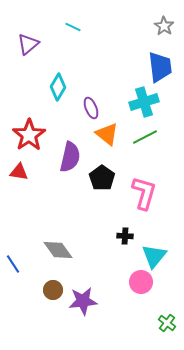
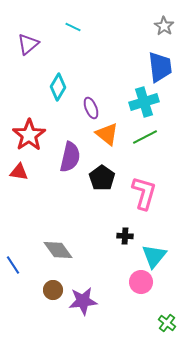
blue line: moved 1 px down
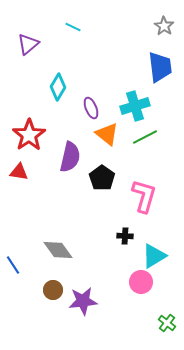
cyan cross: moved 9 px left, 4 px down
pink L-shape: moved 3 px down
cyan triangle: rotated 20 degrees clockwise
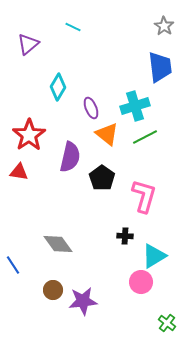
gray diamond: moved 6 px up
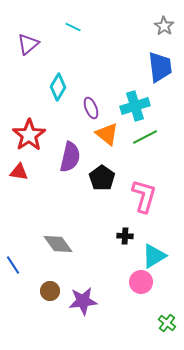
brown circle: moved 3 px left, 1 px down
